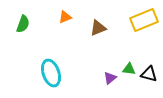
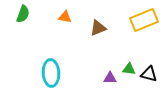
orange triangle: rotated 32 degrees clockwise
green semicircle: moved 10 px up
cyan ellipse: rotated 16 degrees clockwise
purple triangle: rotated 40 degrees clockwise
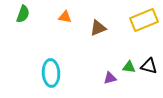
green triangle: moved 2 px up
black triangle: moved 8 px up
purple triangle: rotated 16 degrees counterclockwise
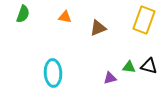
yellow rectangle: rotated 48 degrees counterclockwise
cyan ellipse: moved 2 px right
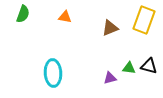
brown triangle: moved 12 px right
green triangle: moved 1 px down
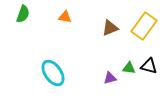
yellow rectangle: moved 6 px down; rotated 16 degrees clockwise
cyan ellipse: rotated 32 degrees counterclockwise
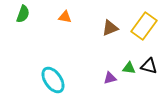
cyan ellipse: moved 7 px down
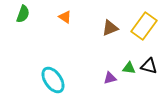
orange triangle: rotated 24 degrees clockwise
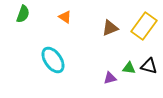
cyan ellipse: moved 20 px up
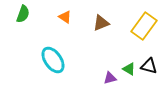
brown triangle: moved 9 px left, 5 px up
green triangle: moved 1 px down; rotated 24 degrees clockwise
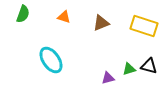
orange triangle: moved 1 px left; rotated 16 degrees counterclockwise
yellow rectangle: rotated 72 degrees clockwise
cyan ellipse: moved 2 px left
green triangle: rotated 48 degrees counterclockwise
purple triangle: moved 2 px left
